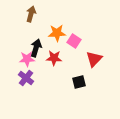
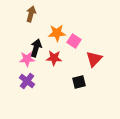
purple cross: moved 1 px right, 3 px down
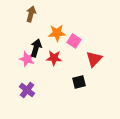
pink star: rotated 21 degrees clockwise
purple cross: moved 9 px down
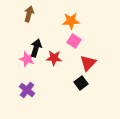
brown arrow: moved 2 px left
orange star: moved 14 px right, 12 px up
red triangle: moved 6 px left, 4 px down
black square: moved 2 px right, 1 px down; rotated 24 degrees counterclockwise
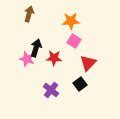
black square: moved 1 px left, 1 px down
purple cross: moved 24 px right
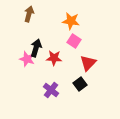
orange star: rotated 12 degrees clockwise
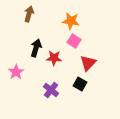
pink star: moved 11 px left, 13 px down; rotated 21 degrees clockwise
black square: rotated 24 degrees counterclockwise
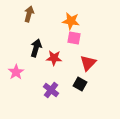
pink square: moved 3 px up; rotated 24 degrees counterclockwise
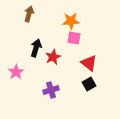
orange star: rotated 12 degrees counterclockwise
red star: moved 1 px left, 1 px up; rotated 28 degrees counterclockwise
red triangle: moved 1 px right; rotated 36 degrees counterclockwise
black square: moved 9 px right; rotated 32 degrees clockwise
purple cross: rotated 35 degrees clockwise
